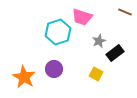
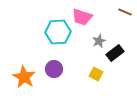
cyan hexagon: rotated 15 degrees clockwise
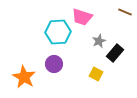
black rectangle: rotated 12 degrees counterclockwise
purple circle: moved 5 px up
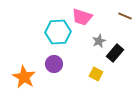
brown line: moved 4 px down
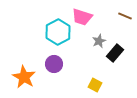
cyan hexagon: rotated 25 degrees counterclockwise
yellow square: moved 1 px left, 11 px down
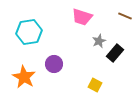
cyan hexagon: moved 29 px left; rotated 20 degrees clockwise
